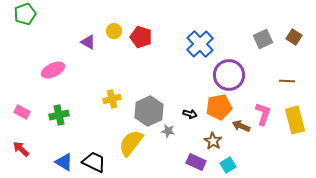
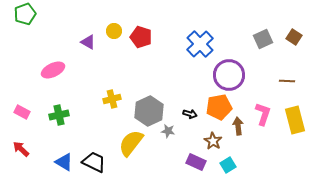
brown arrow: moved 3 px left; rotated 60 degrees clockwise
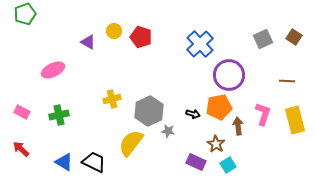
black arrow: moved 3 px right
brown star: moved 3 px right, 3 px down
